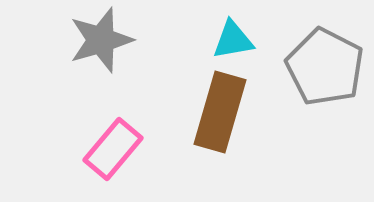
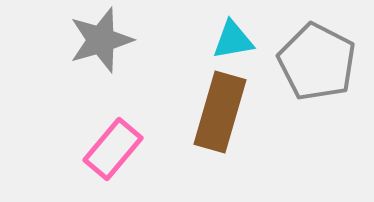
gray pentagon: moved 8 px left, 5 px up
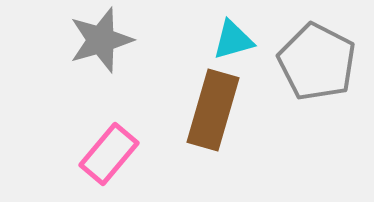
cyan triangle: rotated 6 degrees counterclockwise
brown rectangle: moved 7 px left, 2 px up
pink rectangle: moved 4 px left, 5 px down
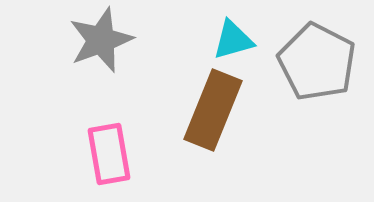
gray star: rotated 4 degrees counterclockwise
brown rectangle: rotated 6 degrees clockwise
pink rectangle: rotated 50 degrees counterclockwise
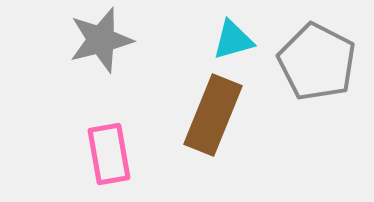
gray star: rotated 6 degrees clockwise
brown rectangle: moved 5 px down
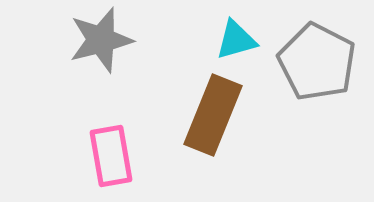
cyan triangle: moved 3 px right
pink rectangle: moved 2 px right, 2 px down
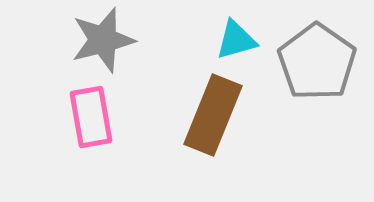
gray star: moved 2 px right
gray pentagon: rotated 8 degrees clockwise
pink rectangle: moved 20 px left, 39 px up
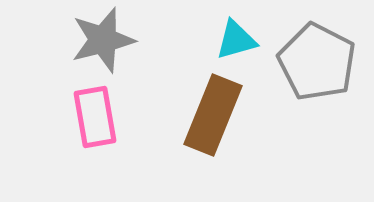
gray pentagon: rotated 8 degrees counterclockwise
pink rectangle: moved 4 px right
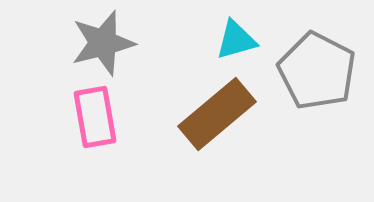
gray star: moved 3 px down
gray pentagon: moved 9 px down
brown rectangle: moved 4 px right, 1 px up; rotated 28 degrees clockwise
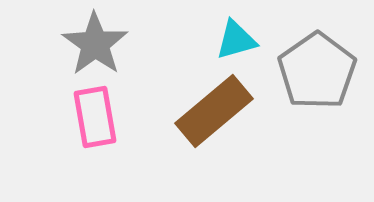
gray star: moved 8 px left, 1 px down; rotated 22 degrees counterclockwise
gray pentagon: rotated 10 degrees clockwise
brown rectangle: moved 3 px left, 3 px up
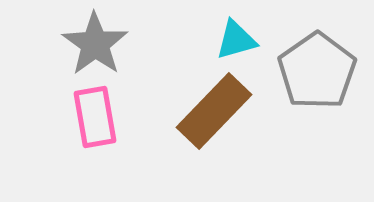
brown rectangle: rotated 6 degrees counterclockwise
